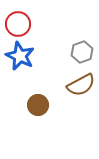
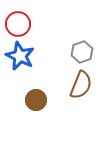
brown semicircle: rotated 40 degrees counterclockwise
brown circle: moved 2 px left, 5 px up
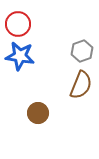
gray hexagon: moved 1 px up
blue star: rotated 16 degrees counterclockwise
brown circle: moved 2 px right, 13 px down
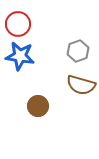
gray hexagon: moved 4 px left
brown semicircle: rotated 84 degrees clockwise
brown circle: moved 7 px up
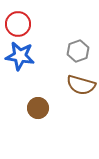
brown circle: moved 2 px down
